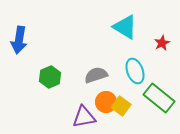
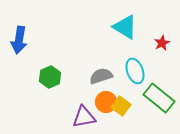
gray semicircle: moved 5 px right, 1 px down
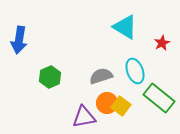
orange circle: moved 1 px right, 1 px down
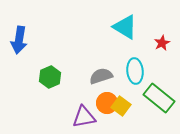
cyan ellipse: rotated 15 degrees clockwise
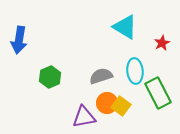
green rectangle: moved 1 px left, 5 px up; rotated 24 degrees clockwise
